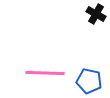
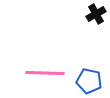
black cross: rotated 30 degrees clockwise
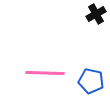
blue pentagon: moved 2 px right
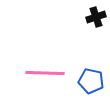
black cross: moved 3 px down; rotated 12 degrees clockwise
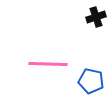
pink line: moved 3 px right, 9 px up
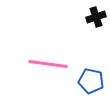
pink line: rotated 6 degrees clockwise
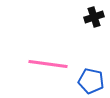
black cross: moved 2 px left
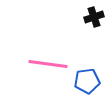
blue pentagon: moved 4 px left; rotated 20 degrees counterclockwise
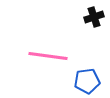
pink line: moved 8 px up
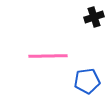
pink line: rotated 9 degrees counterclockwise
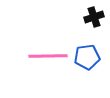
blue pentagon: moved 24 px up
